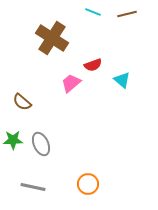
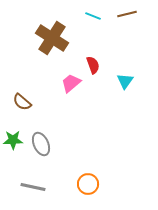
cyan line: moved 4 px down
red semicircle: rotated 90 degrees counterclockwise
cyan triangle: moved 3 px right, 1 px down; rotated 24 degrees clockwise
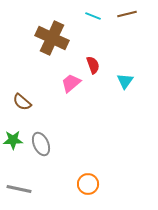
brown cross: rotated 8 degrees counterclockwise
gray line: moved 14 px left, 2 px down
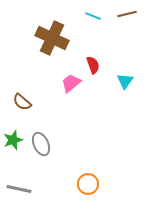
green star: rotated 18 degrees counterclockwise
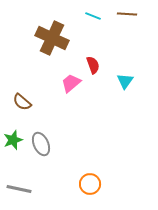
brown line: rotated 18 degrees clockwise
orange circle: moved 2 px right
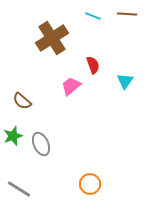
brown cross: rotated 32 degrees clockwise
pink trapezoid: moved 3 px down
brown semicircle: moved 1 px up
green star: moved 4 px up
gray line: rotated 20 degrees clockwise
